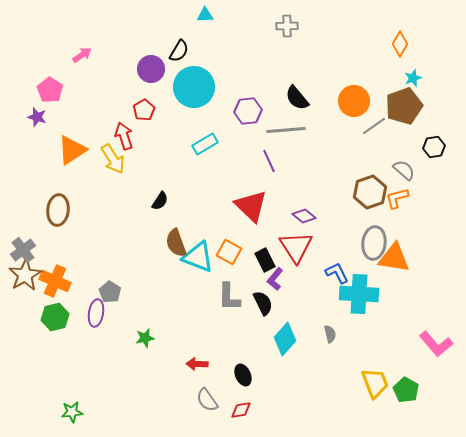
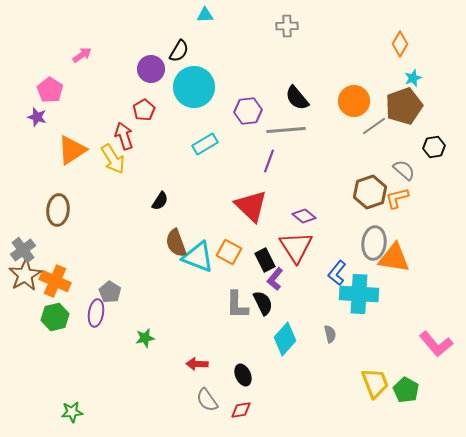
purple line at (269, 161): rotated 45 degrees clockwise
blue L-shape at (337, 273): rotated 115 degrees counterclockwise
gray L-shape at (229, 297): moved 8 px right, 8 px down
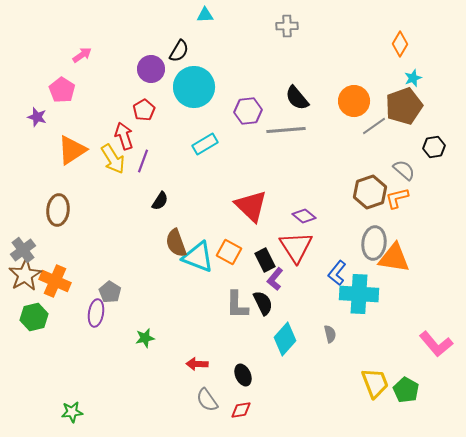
pink pentagon at (50, 90): moved 12 px right
purple line at (269, 161): moved 126 px left
green hexagon at (55, 317): moved 21 px left
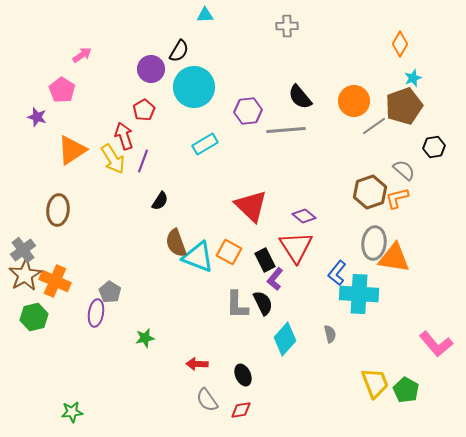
black semicircle at (297, 98): moved 3 px right, 1 px up
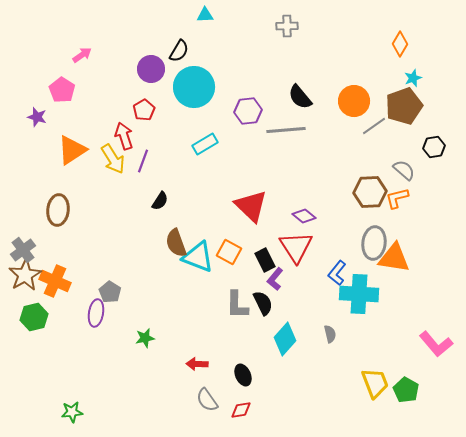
brown hexagon at (370, 192): rotated 16 degrees clockwise
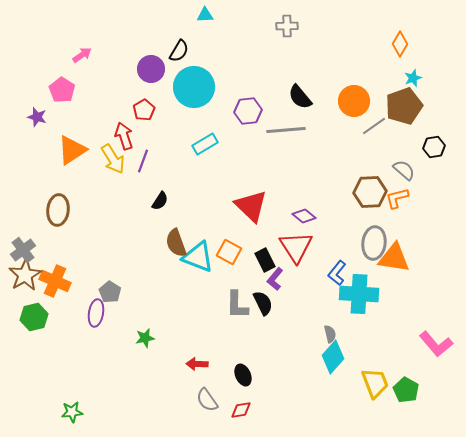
cyan diamond at (285, 339): moved 48 px right, 18 px down
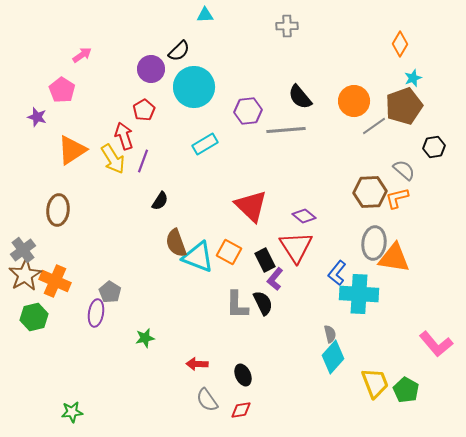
black semicircle at (179, 51): rotated 15 degrees clockwise
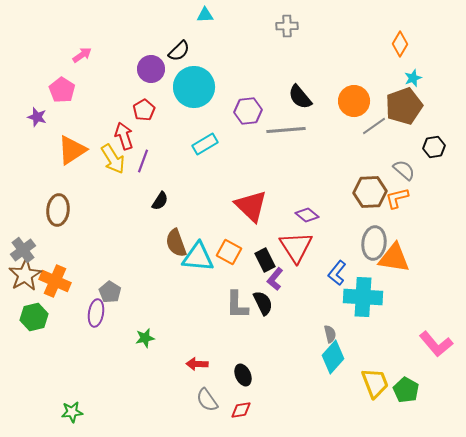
purple diamond at (304, 216): moved 3 px right, 1 px up
cyan triangle at (198, 257): rotated 16 degrees counterclockwise
cyan cross at (359, 294): moved 4 px right, 3 px down
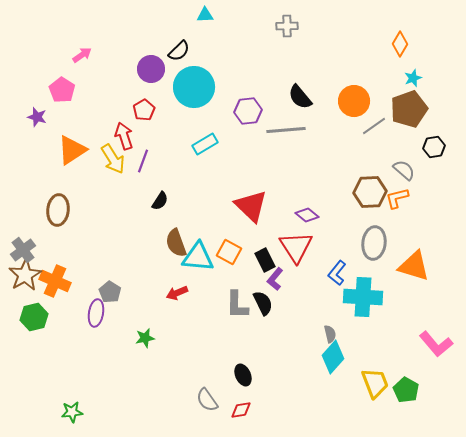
brown pentagon at (404, 106): moved 5 px right, 3 px down
orange triangle at (394, 258): moved 20 px right, 8 px down; rotated 8 degrees clockwise
red arrow at (197, 364): moved 20 px left, 71 px up; rotated 25 degrees counterclockwise
